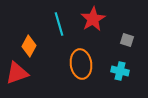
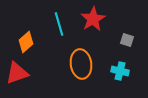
orange diamond: moved 3 px left, 4 px up; rotated 20 degrees clockwise
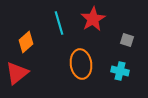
cyan line: moved 1 px up
red triangle: rotated 20 degrees counterclockwise
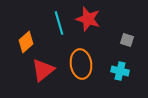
red star: moved 5 px left; rotated 25 degrees counterclockwise
red triangle: moved 26 px right, 3 px up
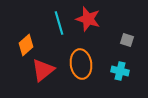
orange diamond: moved 3 px down
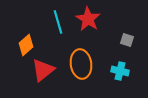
red star: rotated 15 degrees clockwise
cyan line: moved 1 px left, 1 px up
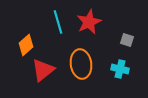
red star: moved 1 px right, 3 px down; rotated 15 degrees clockwise
cyan cross: moved 2 px up
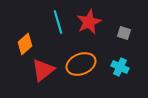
gray square: moved 3 px left, 7 px up
orange diamond: moved 1 px left, 1 px up
orange ellipse: rotated 76 degrees clockwise
cyan cross: moved 2 px up; rotated 12 degrees clockwise
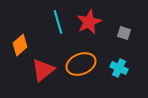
orange diamond: moved 5 px left, 1 px down
cyan cross: moved 1 px left, 1 px down
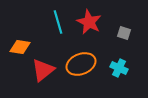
red star: rotated 20 degrees counterclockwise
orange diamond: moved 2 px down; rotated 50 degrees clockwise
